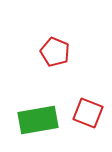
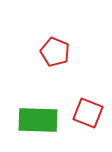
green rectangle: rotated 12 degrees clockwise
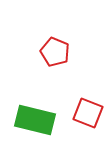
green rectangle: moved 3 px left; rotated 12 degrees clockwise
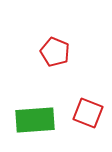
green rectangle: rotated 18 degrees counterclockwise
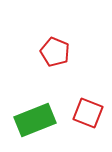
green rectangle: rotated 18 degrees counterclockwise
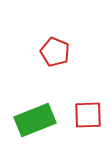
red square: moved 2 px down; rotated 24 degrees counterclockwise
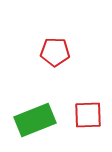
red pentagon: rotated 20 degrees counterclockwise
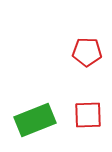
red pentagon: moved 32 px right
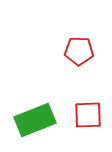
red pentagon: moved 8 px left, 1 px up
